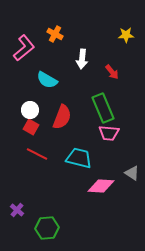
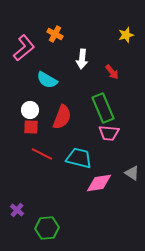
yellow star: rotated 14 degrees counterclockwise
red square: rotated 28 degrees counterclockwise
red line: moved 5 px right
pink diamond: moved 2 px left, 3 px up; rotated 12 degrees counterclockwise
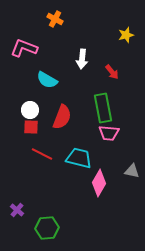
orange cross: moved 15 px up
pink L-shape: rotated 120 degrees counterclockwise
green rectangle: rotated 12 degrees clockwise
gray triangle: moved 2 px up; rotated 21 degrees counterclockwise
pink diamond: rotated 52 degrees counterclockwise
